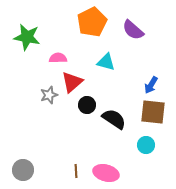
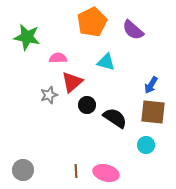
black semicircle: moved 1 px right, 1 px up
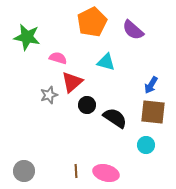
pink semicircle: rotated 18 degrees clockwise
gray circle: moved 1 px right, 1 px down
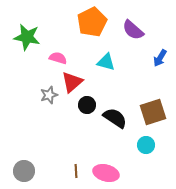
blue arrow: moved 9 px right, 27 px up
brown square: rotated 24 degrees counterclockwise
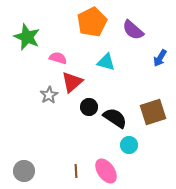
green star: rotated 12 degrees clockwise
gray star: rotated 12 degrees counterclockwise
black circle: moved 2 px right, 2 px down
cyan circle: moved 17 px left
pink ellipse: moved 2 px up; rotated 40 degrees clockwise
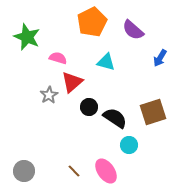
brown line: moved 2 px left; rotated 40 degrees counterclockwise
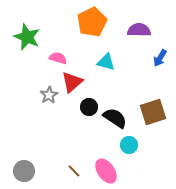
purple semicircle: moved 6 px right; rotated 140 degrees clockwise
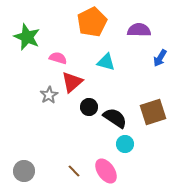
cyan circle: moved 4 px left, 1 px up
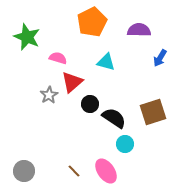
black circle: moved 1 px right, 3 px up
black semicircle: moved 1 px left
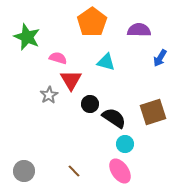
orange pentagon: rotated 8 degrees counterclockwise
red triangle: moved 1 px left, 2 px up; rotated 20 degrees counterclockwise
pink ellipse: moved 14 px right
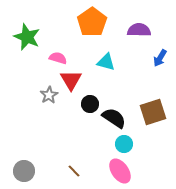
cyan circle: moved 1 px left
